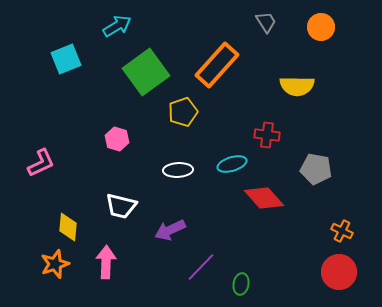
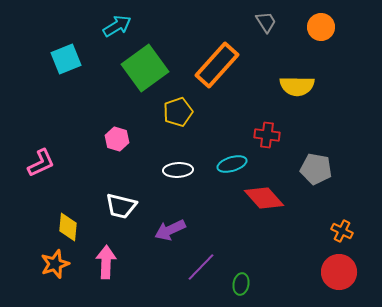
green square: moved 1 px left, 4 px up
yellow pentagon: moved 5 px left
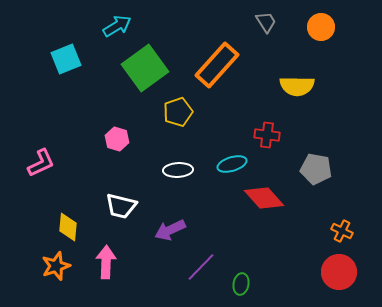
orange star: moved 1 px right, 2 px down
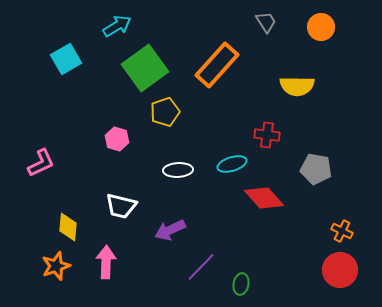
cyan square: rotated 8 degrees counterclockwise
yellow pentagon: moved 13 px left
red circle: moved 1 px right, 2 px up
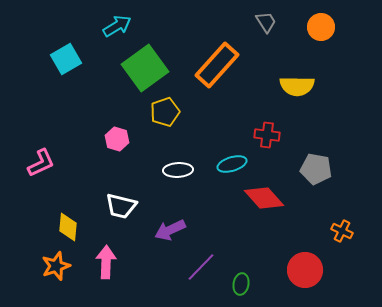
red circle: moved 35 px left
